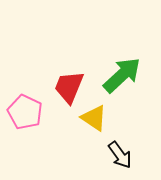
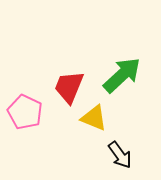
yellow triangle: rotated 12 degrees counterclockwise
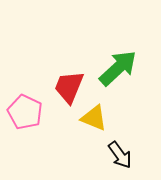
green arrow: moved 4 px left, 7 px up
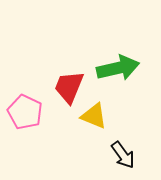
green arrow: rotated 30 degrees clockwise
yellow triangle: moved 2 px up
black arrow: moved 3 px right
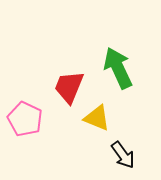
green arrow: rotated 102 degrees counterclockwise
pink pentagon: moved 7 px down
yellow triangle: moved 3 px right, 2 px down
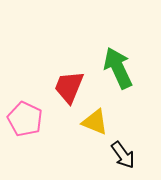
yellow triangle: moved 2 px left, 4 px down
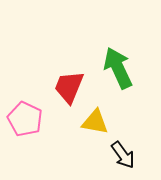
yellow triangle: rotated 12 degrees counterclockwise
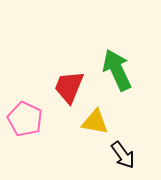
green arrow: moved 1 px left, 2 px down
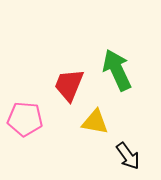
red trapezoid: moved 2 px up
pink pentagon: rotated 20 degrees counterclockwise
black arrow: moved 5 px right, 1 px down
